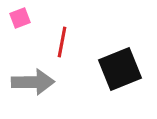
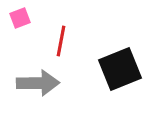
red line: moved 1 px left, 1 px up
gray arrow: moved 5 px right, 1 px down
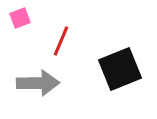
red line: rotated 12 degrees clockwise
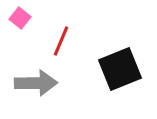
pink square: rotated 30 degrees counterclockwise
gray arrow: moved 2 px left
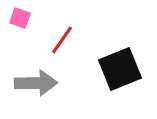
pink square: rotated 20 degrees counterclockwise
red line: moved 1 px right, 1 px up; rotated 12 degrees clockwise
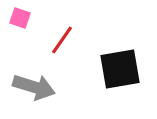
black square: rotated 12 degrees clockwise
gray arrow: moved 2 px left, 4 px down; rotated 18 degrees clockwise
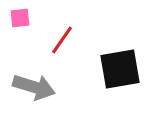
pink square: rotated 25 degrees counterclockwise
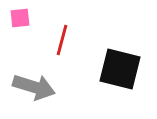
red line: rotated 20 degrees counterclockwise
black square: rotated 24 degrees clockwise
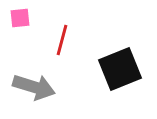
black square: rotated 36 degrees counterclockwise
